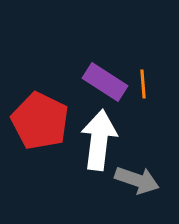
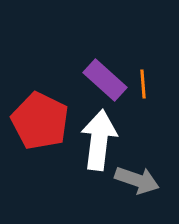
purple rectangle: moved 2 px up; rotated 9 degrees clockwise
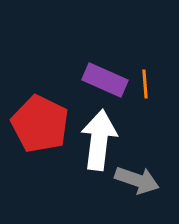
purple rectangle: rotated 18 degrees counterclockwise
orange line: moved 2 px right
red pentagon: moved 3 px down
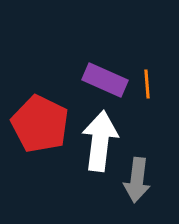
orange line: moved 2 px right
white arrow: moved 1 px right, 1 px down
gray arrow: rotated 78 degrees clockwise
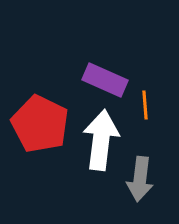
orange line: moved 2 px left, 21 px down
white arrow: moved 1 px right, 1 px up
gray arrow: moved 3 px right, 1 px up
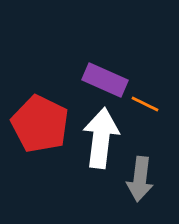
orange line: moved 1 px up; rotated 60 degrees counterclockwise
white arrow: moved 2 px up
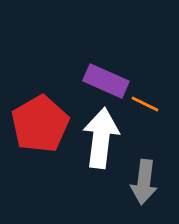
purple rectangle: moved 1 px right, 1 px down
red pentagon: rotated 16 degrees clockwise
gray arrow: moved 4 px right, 3 px down
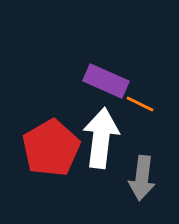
orange line: moved 5 px left
red pentagon: moved 11 px right, 24 px down
gray arrow: moved 2 px left, 4 px up
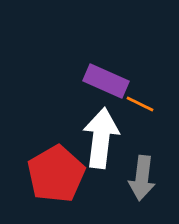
red pentagon: moved 5 px right, 26 px down
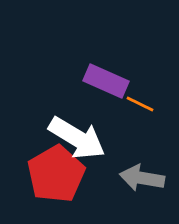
white arrow: moved 24 px left; rotated 114 degrees clockwise
gray arrow: rotated 93 degrees clockwise
